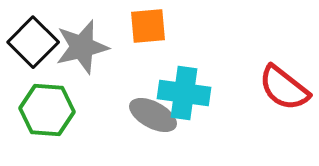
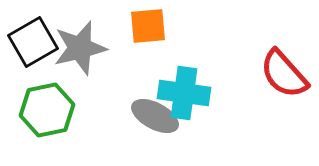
black square: rotated 15 degrees clockwise
gray star: moved 2 px left, 1 px down
red semicircle: moved 14 px up; rotated 10 degrees clockwise
green hexagon: rotated 16 degrees counterclockwise
gray ellipse: moved 2 px right, 1 px down
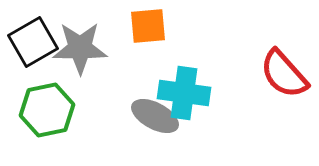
gray star: rotated 14 degrees clockwise
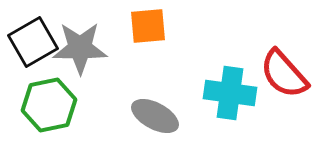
cyan cross: moved 46 px right
green hexagon: moved 2 px right, 5 px up
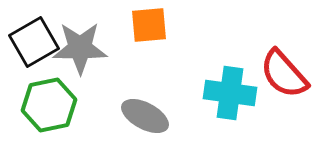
orange square: moved 1 px right, 1 px up
black square: moved 1 px right
gray ellipse: moved 10 px left
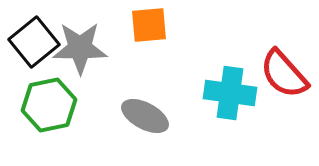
black square: rotated 9 degrees counterclockwise
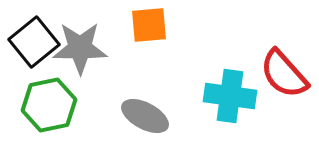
cyan cross: moved 3 px down
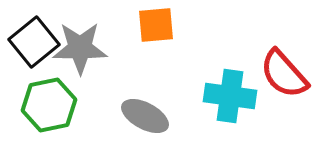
orange square: moved 7 px right
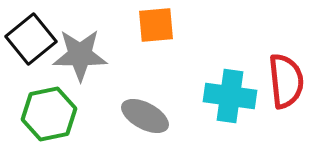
black square: moved 3 px left, 3 px up
gray star: moved 7 px down
red semicircle: moved 2 px right, 7 px down; rotated 144 degrees counterclockwise
green hexagon: moved 9 px down
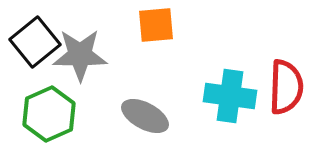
black square: moved 4 px right, 3 px down
red semicircle: moved 6 px down; rotated 8 degrees clockwise
green hexagon: rotated 12 degrees counterclockwise
